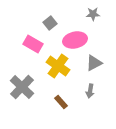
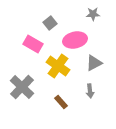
gray arrow: rotated 16 degrees counterclockwise
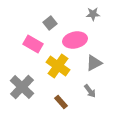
gray arrow: rotated 32 degrees counterclockwise
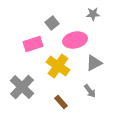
gray square: moved 2 px right
pink rectangle: rotated 48 degrees counterclockwise
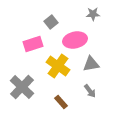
gray square: moved 1 px left, 1 px up
gray triangle: moved 3 px left, 1 px down; rotated 18 degrees clockwise
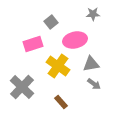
gray arrow: moved 4 px right, 7 px up; rotated 16 degrees counterclockwise
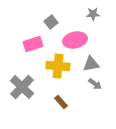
yellow cross: rotated 30 degrees counterclockwise
gray arrow: moved 1 px right
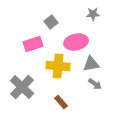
pink ellipse: moved 1 px right, 2 px down
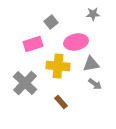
gray cross: moved 3 px right, 4 px up
